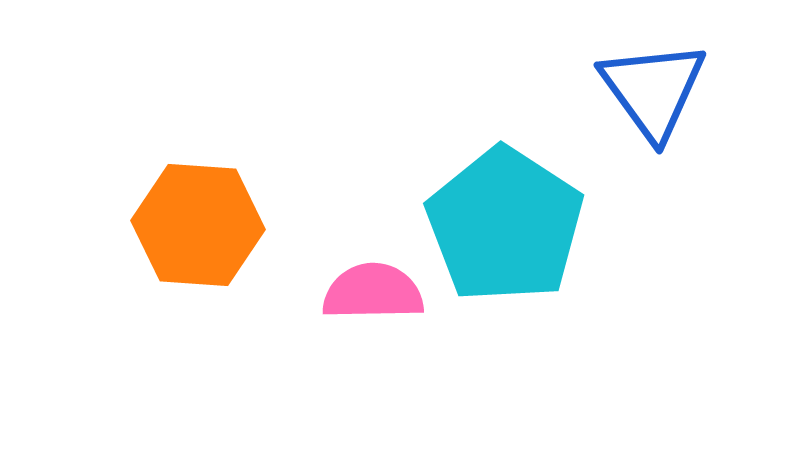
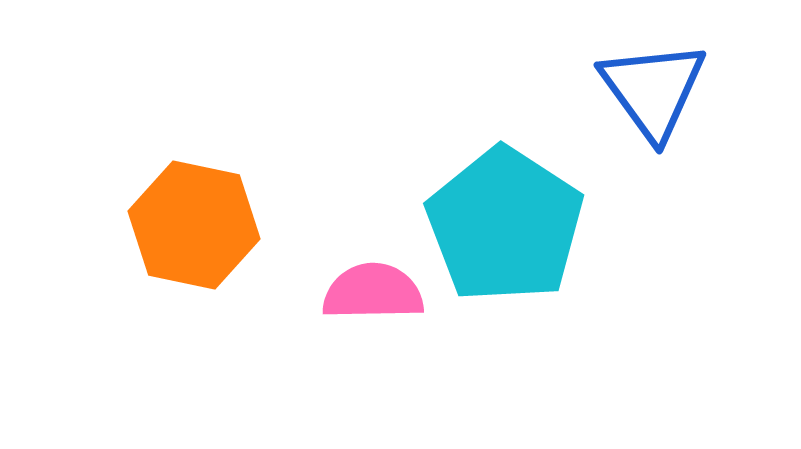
orange hexagon: moved 4 px left; rotated 8 degrees clockwise
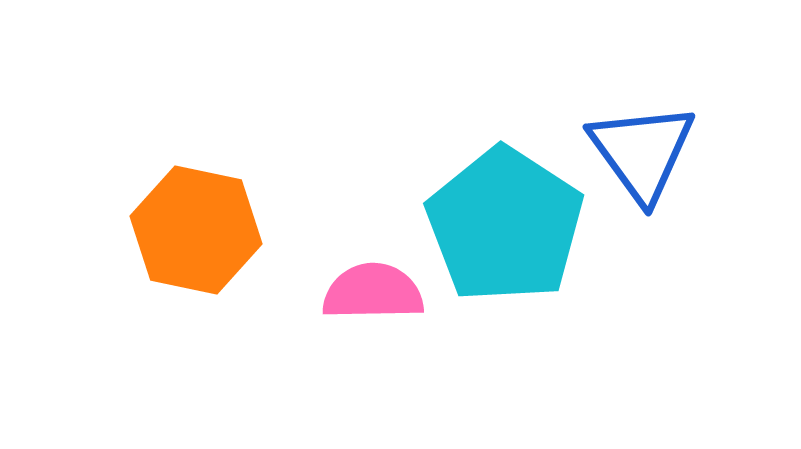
blue triangle: moved 11 px left, 62 px down
orange hexagon: moved 2 px right, 5 px down
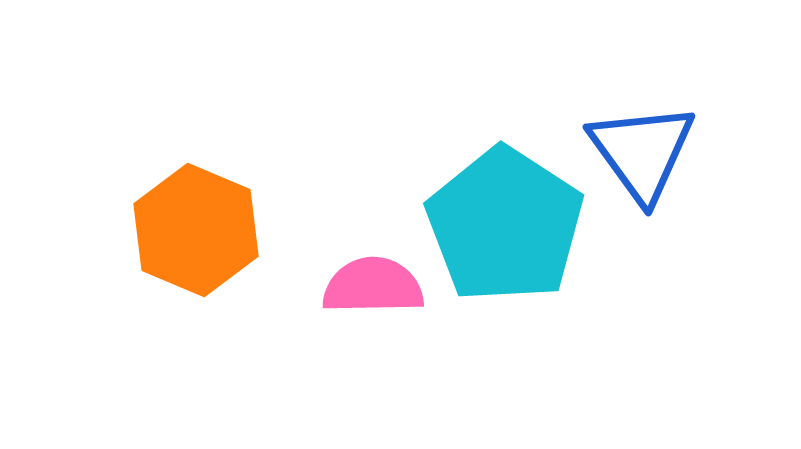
orange hexagon: rotated 11 degrees clockwise
pink semicircle: moved 6 px up
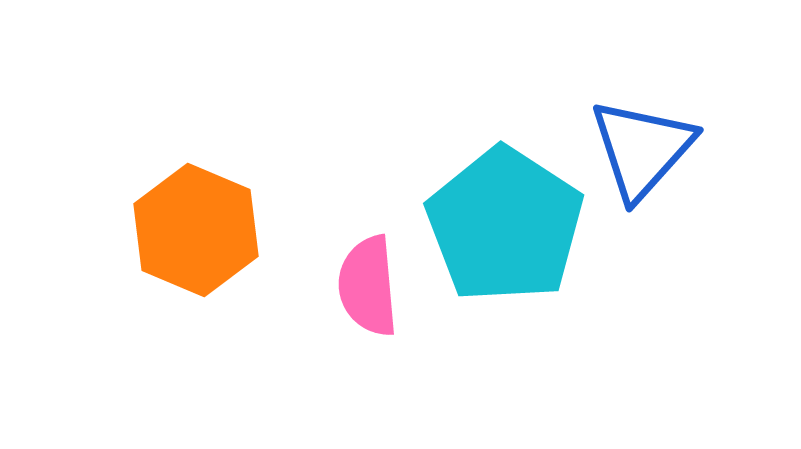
blue triangle: moved 3 px up; rotated 18 degrees clockwise
pink semicircle: moved 5 px left; rotated 94 degrees counterclockwise
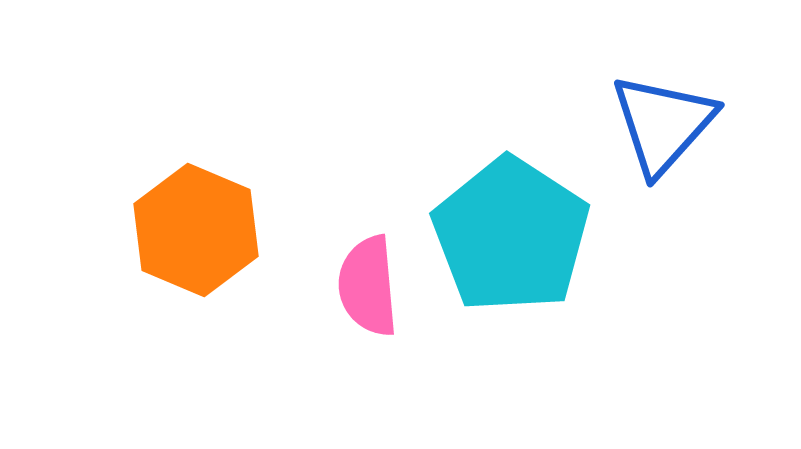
blue triangle: moved 21 px right, 25 px up
cyan pentagon: moved 6 px right, 10 px down
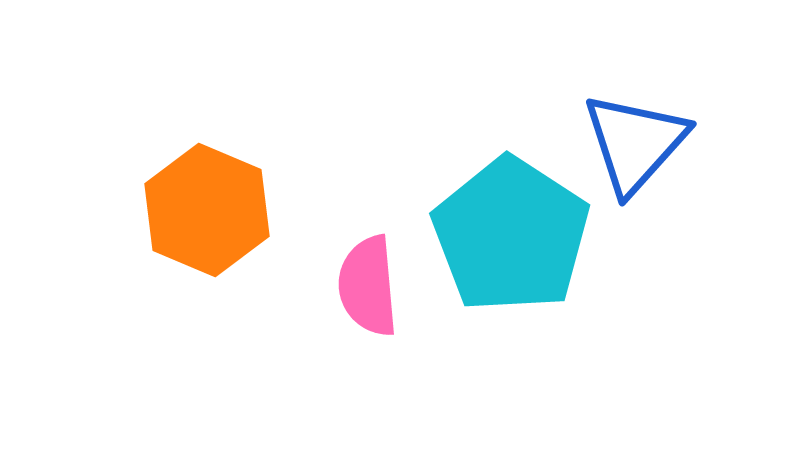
blue triangle: moved 28 px left, 19 px down
orange hexagon: moved 11 px right, 20 px up
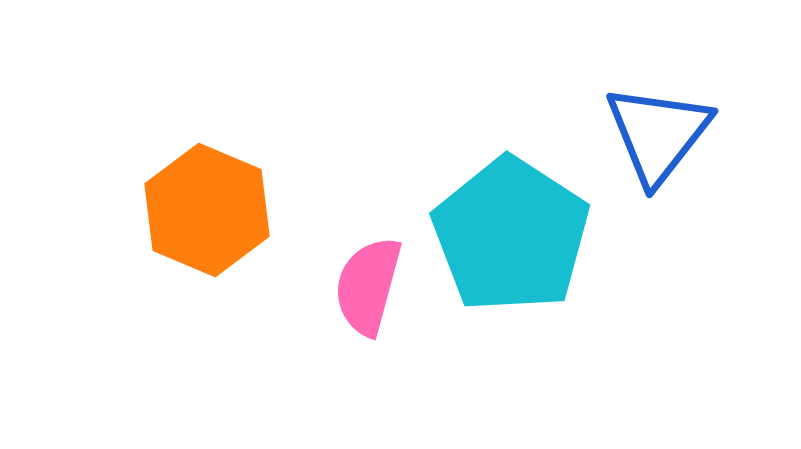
blue triangle: moved 23 px right, 9 px up; rotated 4 degrees counterclockwise
pink semicircle: rotated 20 degrees clockwise
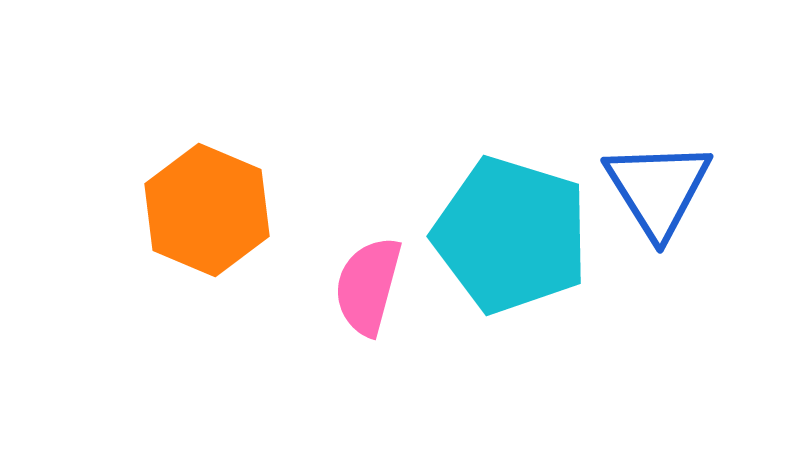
blue triangle: moved 55 px down; rotated 10 degrees counterclockwise
cyan pentagon: rotated 16 degrees counterclockwise
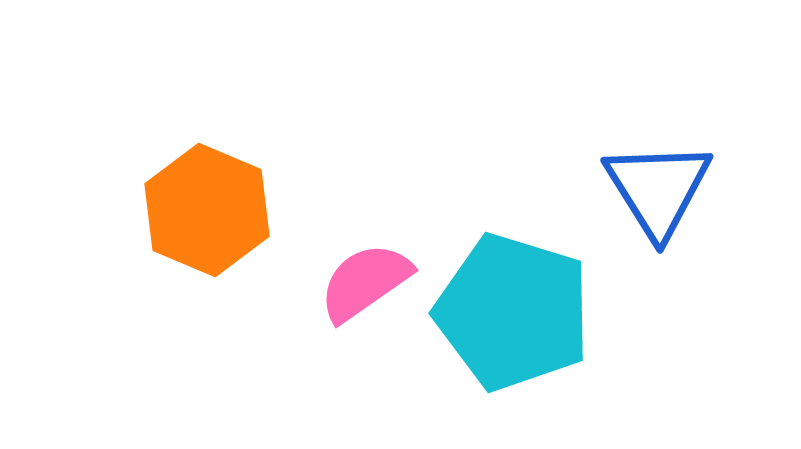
cyan pentagon: moved 2 px right, 77 px down
pink semicircle: moved 3 px left, 4 px up; rotated 40 degrees clockwise
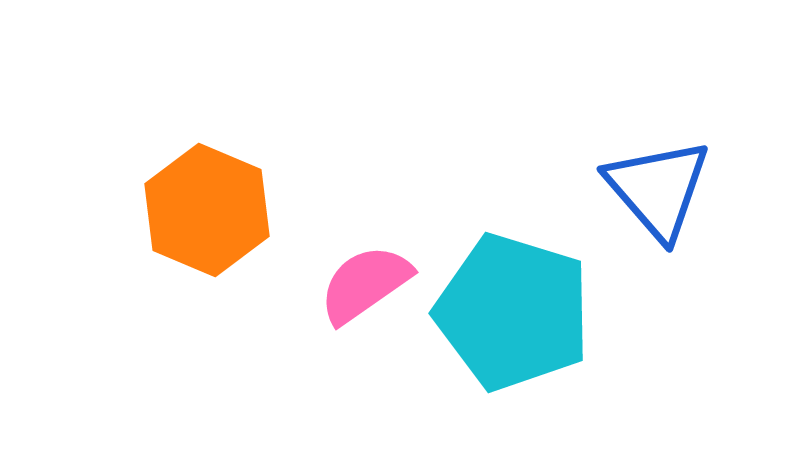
blue triangle: rotated 9 degrees counterclockwise
pink semicircle: moved 2 px down
